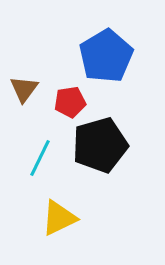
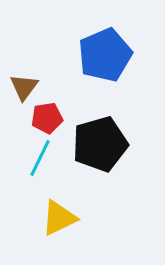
blue pentagon: moved 1 px left, 1 px up; rotated 8 degrees clockwise
brown triangle: moved 2 px up
red pentagon: moved 23 px left, 16 px down
black pentagon: moved 1 px up
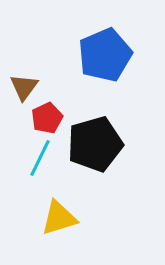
red pentagon: rotated 16 degrees counterclockwise
black pentagon: moved 5 px left
yellow triangle: rotated 9 degrees clockwise
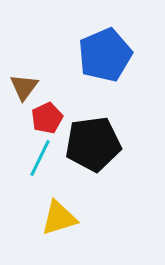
black pentagon: moved 2 px left; rotated 8 degrees clockwise
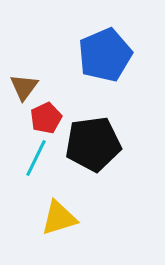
red pentagon: moved 1 px left
cyan line: moved 4 px left
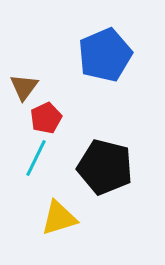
black pentagon: moved 12 px right, 23 px down; rotated 22 degrees clockwise
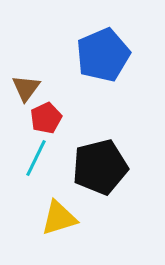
blue pentagon: moved 2 px left
brown triangle: moved 2 px right, 1 px down
black pentagon: moved 5 px left; rotated 28 degrees counterclockwise
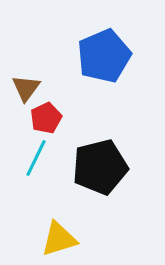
blue pentagon: moved 1 px right, 1 px down
yellow triangle: moved 21 px down
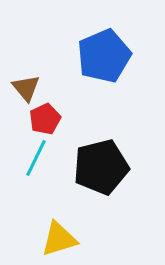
brown triangle: rotated 16 degrees counterclockwise
red pentagon: moved 1 px left, 1 px down
black pentagon: moved 1 px right
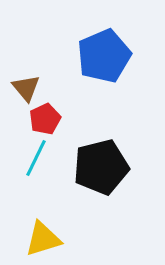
yellow triangle: moved 16 px left
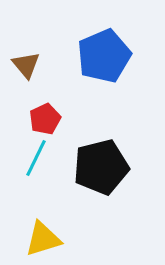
brown triangle: moved 23 px up
